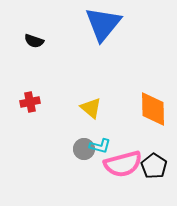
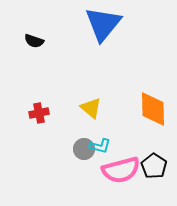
red cross: moved 9 px right, 11 px down
pink semicircle: moved 2 px left, 6 px down
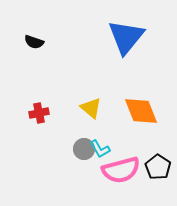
blue triangle: moved 23 px right, 13 px down
black semicircle: moved 1 px down
orange diamond: moved 12 px left, 2 px down; rotated 21 degrees counterclockwise
cyan L-shape: moved 3 px down; rotated 45 degrees clockwise
black pentagon: moved 4 px right, 1 px down
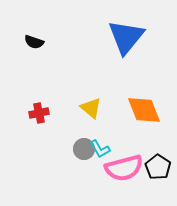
orange diamond: moved 3 px right, 1 px up
pink semicircle: moved 3 px right, 2 px up
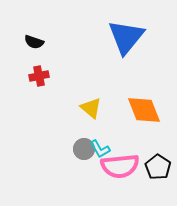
red cross: moved 37 px up
pink semicircle: moved 4 px left, 2 px up; rotated 9 degrees clockwise
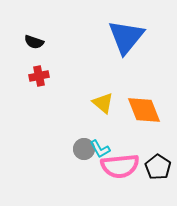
yellow triangle: moved 12 px right, 5 px up
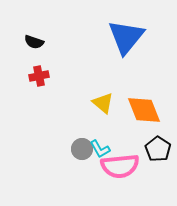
gray circle: moved 2 px left
black pentagon: moved 18 px up
